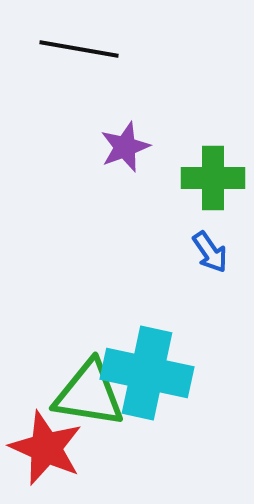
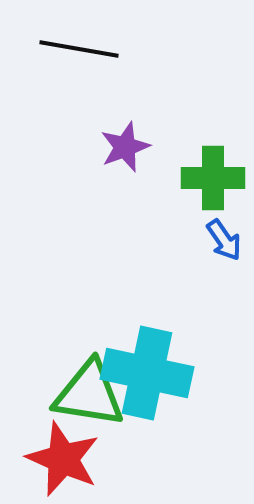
blue arrow: moved 14 px right, 12 px up
red star: moved 17 px right, 11 px down
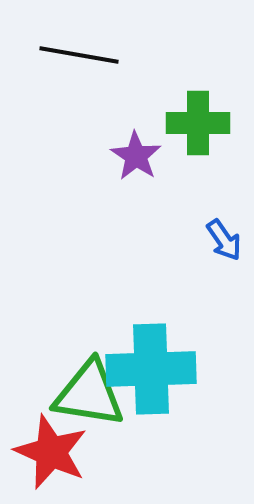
black line: moved 6 px down
purple star: moved 11 px right, 9 px down; rotated 18 degrees counterclockwise
green cross: moved 15 px left, 55 px up
cyan cross: moved 4 px right, 4 px up; rotated 14 degrees counterclockwise
red star: moved 12 px left, 7 px up
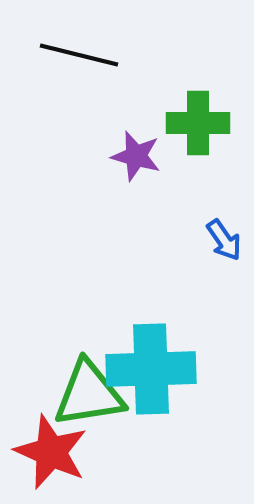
black line: rotated 4 degrees clockwise
purple star: rotated 18 degrees counterclockwise
green triangle: rotated 18 degrees counterclockwise
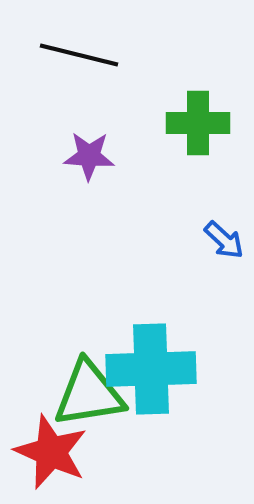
purple star: moved 47 px left; rotated 12 degrees counterclockwise
blue arrow: rotated 12 degrees counterclockwise
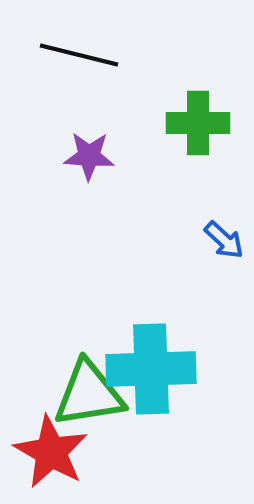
red star: rotated 6 degrees clockwise
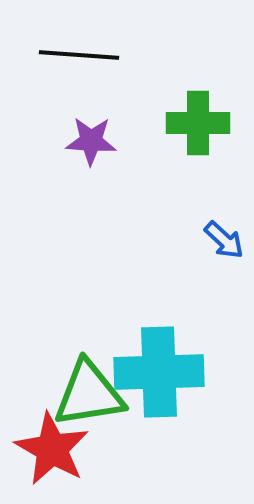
black line: rotated 10 degrees counterclockwise
purple star: moved 2 px right, 15 px up
cyan cross: moved 8 px right, 3 px down
red star: moved 1 px right, 3 px up
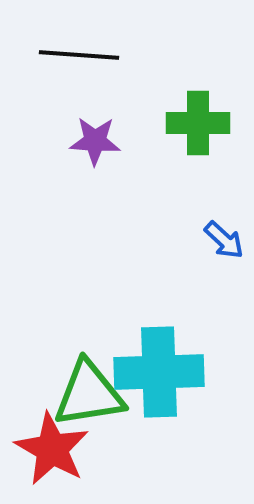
purple star: moved 4 px right
